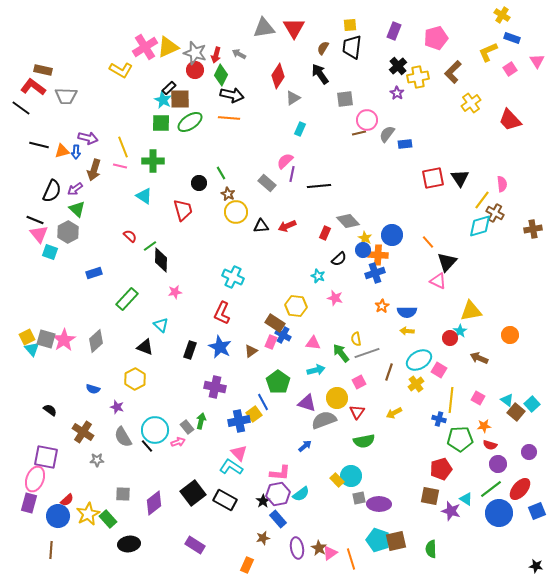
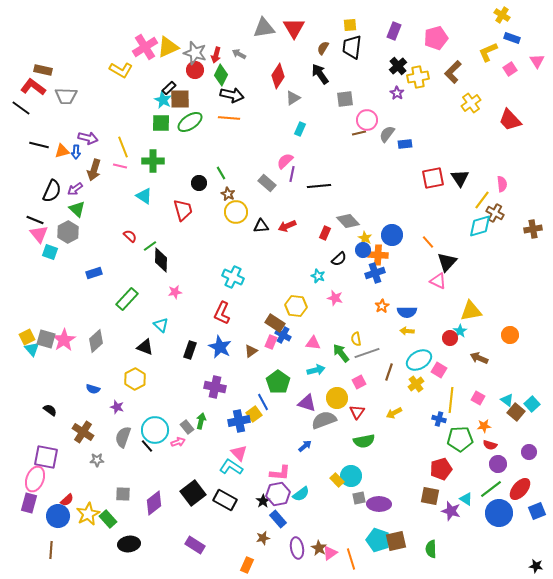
gray semicircle at (123, 437): rotated 50 degrees clockwise
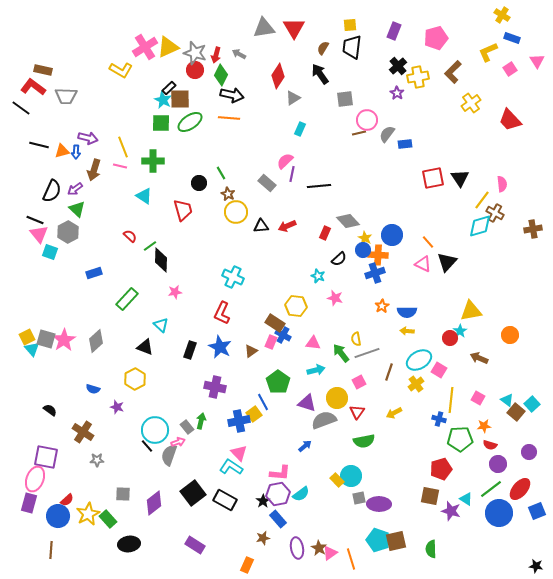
pink triangle at (438, 281): moved 15 px left, 17 px up
gray semicircle at (123, 437): moved 46 px right, 18 px down
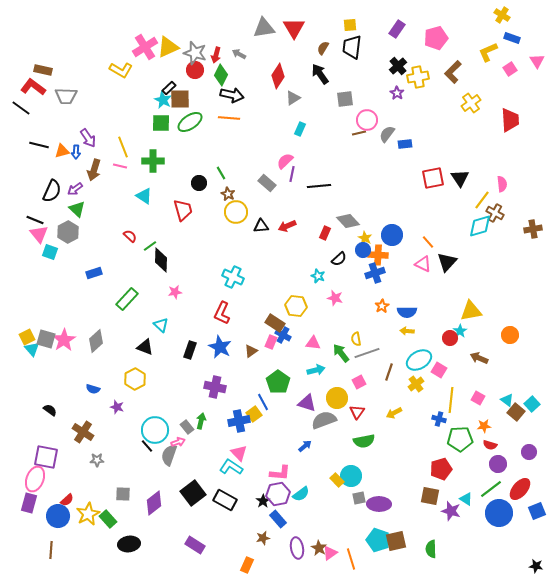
purple rectangle at (394, 31): moved 3 px right, 2 px up; rotated 12 degrees clockwise
red trapezoid at (510, 120): rotated 140 degrees counterclockwise
purple arrow at (88, 138): rotated 42 degrees clockwise
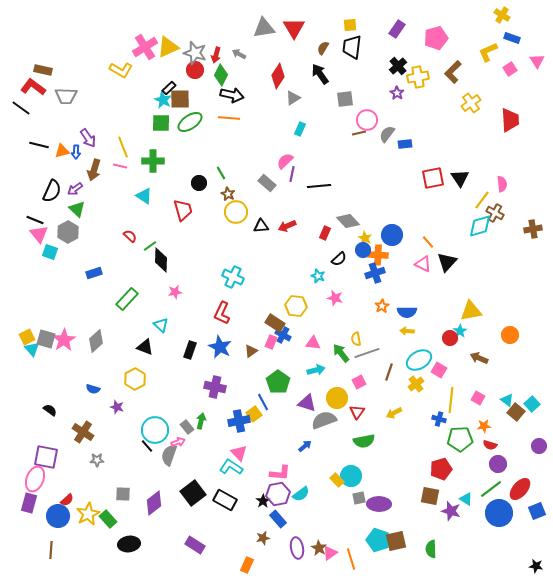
purple circle at (529, 452): moved 10 px right, 6 px up
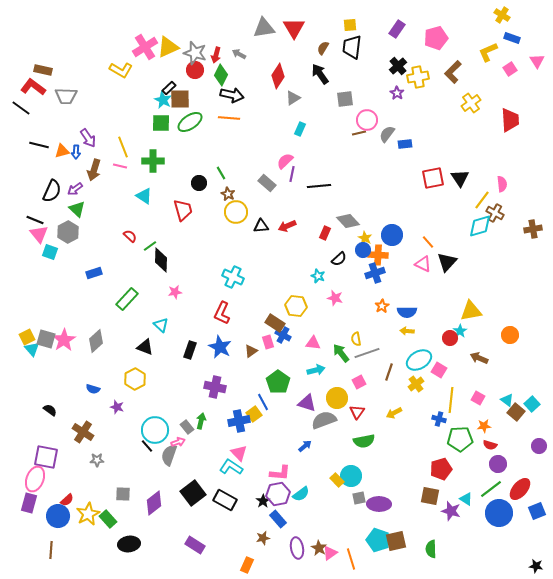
pink rectangle at (271, 342): moved 3 px left; rotated 40 degrees counterclockwise
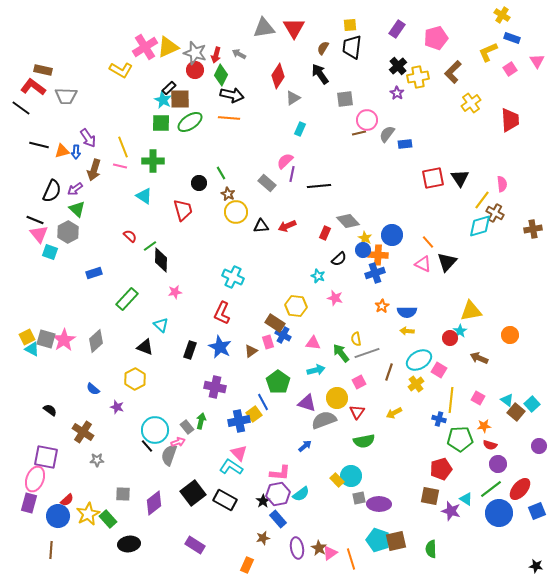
cyan triangle at (32, 349): rotated 21 degrees counterclockwise
blue semicircle at (93, 389): rotated 24 degrees clockwise
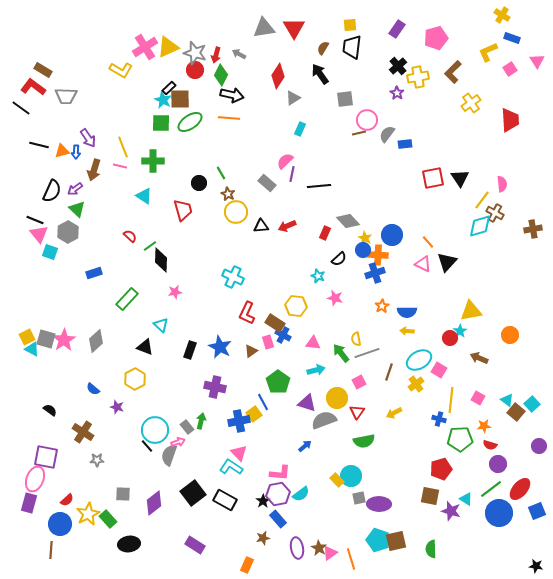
brown rectangle at (43, 70): rotated 18 degrees clockwise
red L-shape at (222, 313): moved 25 px right
blue circle at (58, 516): moved 2 px right, 8 px down
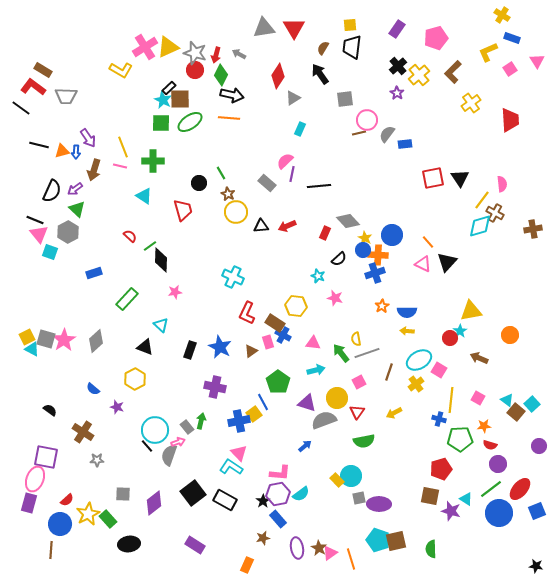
yellow cross at (418, 77): moved 1 px right, 2 px up; rotated 30 degrees counterclockwise
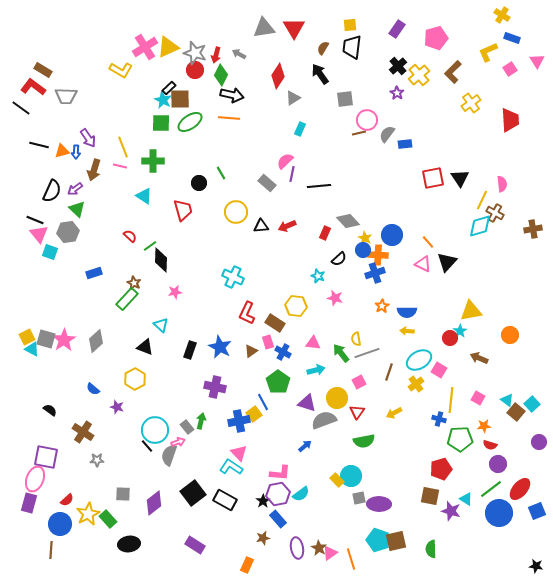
brown star at (228, 194): moved 94 px left, 89 px down
yellow line at (482, 200): rotated 12 degrees counterclockwise
gray hexagon at (68, 232): rotated 20 degrees clockwise
blue cross at (283, 335): moved 17 px down
purple circle at (539, 446): moved 4 px up
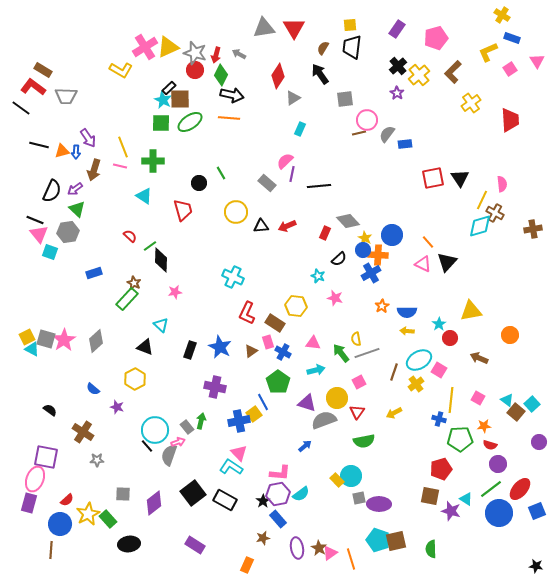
blue cross at (375, 273): moved 4 px left; rotated 12 degrees counterclockwise
cyan star at (460, 331): moved 21 px left, 7 px up
brown line at (389, 372): moved 5 px right
